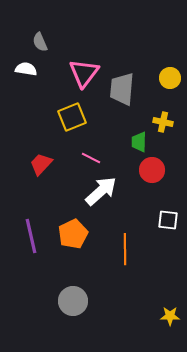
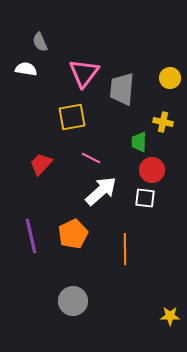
yellow square: rotated 12 degrees clockwise
white square: moved 23 px left, 22 px up
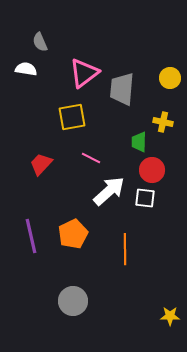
pink triangle: rotated 16 degrees clockwise
white arrow: moved 8 px right
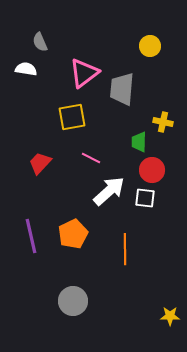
yellow circle: moved 20 px left, 32 px up
red trapezoid: moved 1 px left, 1 px up
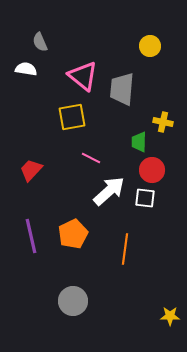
pink triangle: moved 1 px left, 3 px down; rotated 44 degrees counterclockwise
red trapezoid: moved 9 px left, 7 px down
orange line: rotated 8 degrees clockwise
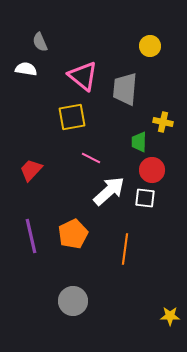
gray trapezoid: moved 3 px right
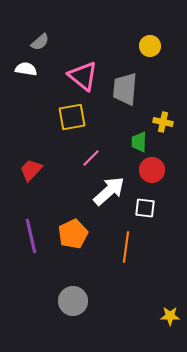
gray semicircle: rotated 108 degrees counterclockwise
pink line: rotated 72 degrees counterclockwise
white square: moved 10 px down
orange line: moved 1 px right, 2 px up
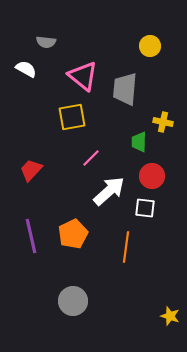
gray semicircle: moved 6 px right; rotated 48 degrees clockwise
white semicircle: rotated 20 degrees clockwise
red circle: moved 6 px down
yellow star: rotated 18 degrees clockwise
